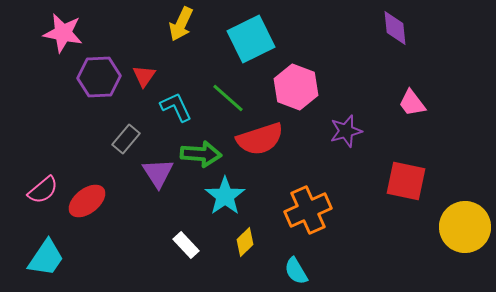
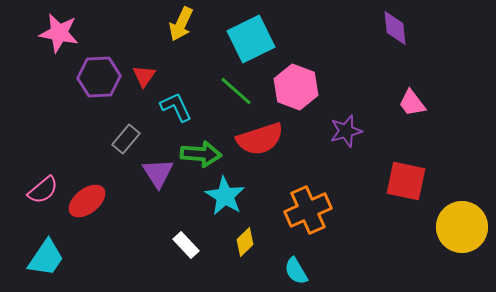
pink star: moved 4 px left
green line: moved 8 px right, 7 px up
cyan star: rotated 6 degrees counterclockwise
yellow circle: moved 3 px left
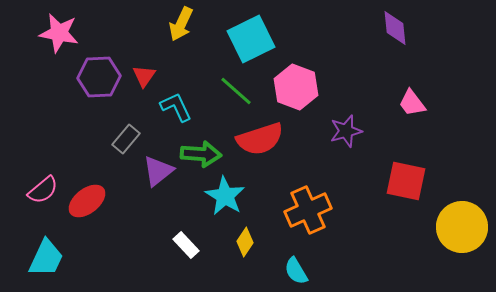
purple triangle: moved 2 px up; rotated 24 degrees clockwise
yellow diamond: rotated 12 degrees counterclockwise
cyan trapezoid: rotated 9 degrees counterclockwise
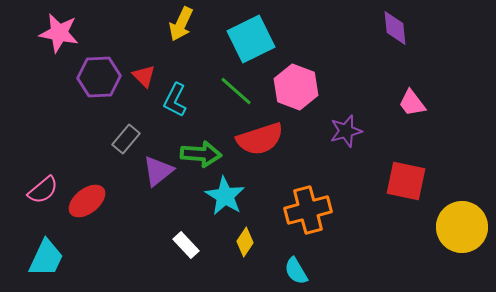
red triangle: rotated 20 degrees counterclockwise
cyan L-shape: moved 1 px left, 7 px up; rotated 128 degrees counterclockwise
orange cross: rotated 9 degrees clockwise
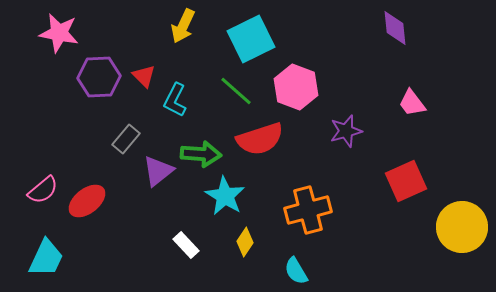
yellow arrow: moved 2 px right, 2 px down
red square: rotated 36 degrees counterclockwise
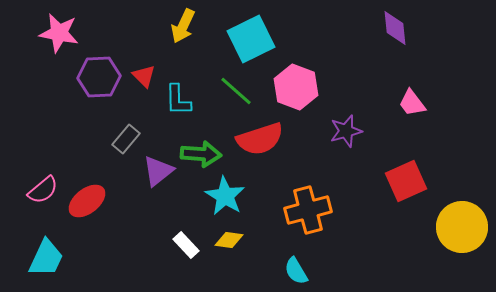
cyan L-shape: moved 3 px right; rotated 28 degrees counterclockwise
yellow diamond: moved 16 px left, 2 px up; rotated 64 degrees clockwise
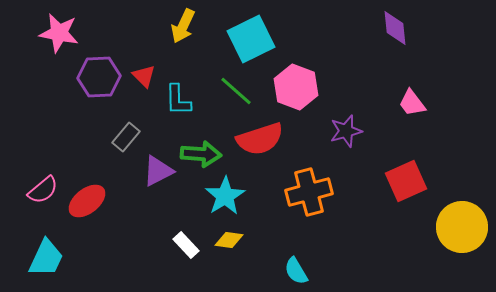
gray rectangle: moved 2 px up
purple triangle: rotated 12 degrees clockwise
cyan star: rotated 9 degrees clockwise
orange cross: moved 1 px right, 18 px up
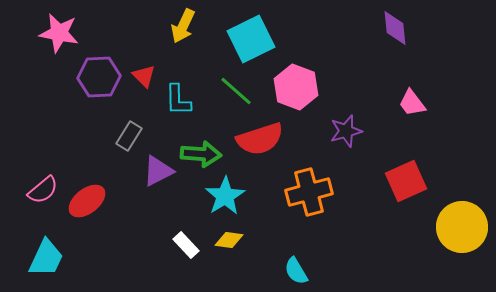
gray rectangle: moved 3 px right, 1 px up; rotated 8 degrees counterclockwise
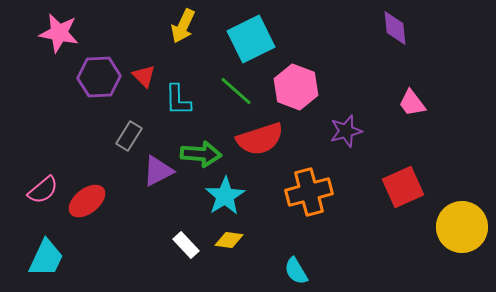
red square: moved 3 px left, 6 px down
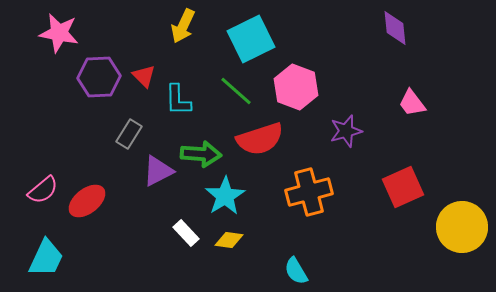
gray rectangle: moved 2 px up
white rectangle: moved 12 px up
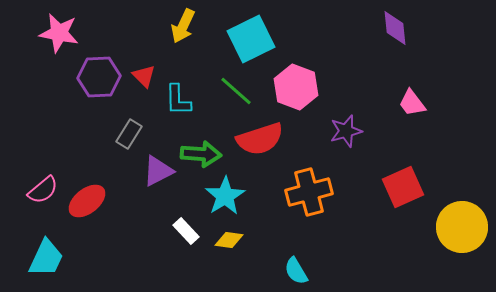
white rectangle: moved 2 px up
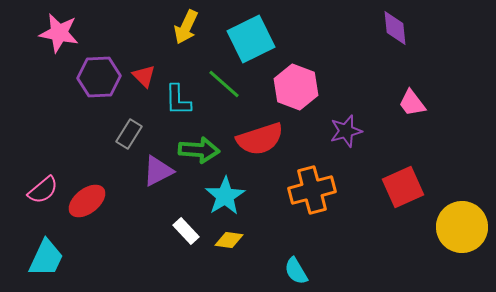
yellow arrow: moved 3 px right, 1 px down
green line: moved 12 px left, 7 px up
green arrow: moved 2 px left, 4 px up
orange cross: moved 3 px right, 2 px up
